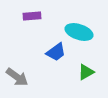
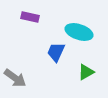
purple rectangle: moved 2 px left, 1 px down; rotated 18 degrees clockwise
blue trapezoid: rotated 150 degrees clockwise
gray arrow: moved 2 px left, 1 px down
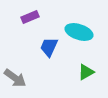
purple rectangle: rotated 36 degrees counterclockwise
blue trapezoid: moved 7 px left, 5 px up
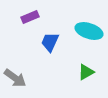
cyan ellipse: moved 10 px right, 1 px up
blue trapezoid: moved 1 px right, 5 px up
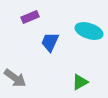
green triangle: moved 6 px left, 10 px down
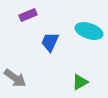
purple rectangle: moved 2 px left, 2 px up
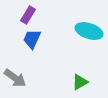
purple rectangle: rotated 36 degrees counterclockwise
blue trapezoid: moved 18 px left, 3 px up
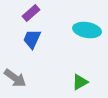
purple rectangle: moved 3 px right, 2 px up; rotated 18 degrees clockwise
cyan ellipse: moved 2 px left, 1 px up; rotated 8 degrees counterclockwise
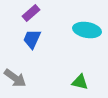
green triangle: rotated 42 degrees clockwise
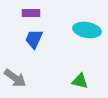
purple rectangle: rotated 42 degrees clockwise
blue trapezoid: moved 2 px right
green triangle: moved 1 px up
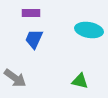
cyan ellipse: moved 2 px right
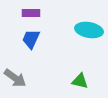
blue trapezoid: moved 3 px left
